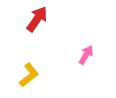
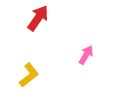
red arrow: moved 1 px right, 1 px up
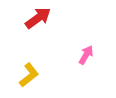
red arrow: rotated 20 degrees clockwise
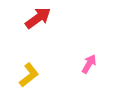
pink arrow: moved 3 px right, 9 px down
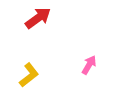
pink arrow: moved 1 px down
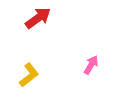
pink arrow: moved 2 px right
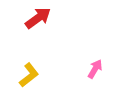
pink arrow: moved 4 px right, 4 px down
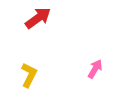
yellow L-shape: rotated 25 degrees counterclockwise
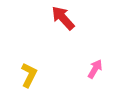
red arrow: moved 25 px right; rotated 96 degrees counterclockwise
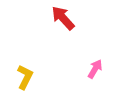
yellow L-shape: moved 4 px left, 2 px down
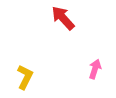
pink arrow: rotated 12 degrees counterclockwise
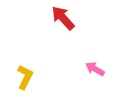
pink arrow: rotated 78 degrees counterclockwise
